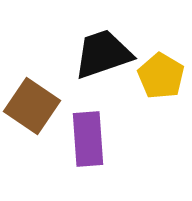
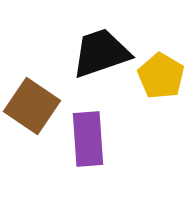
black trapezoid: moved 2 px left, 1 px up
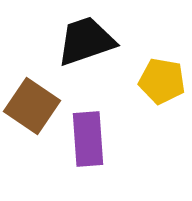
black trapezoid: moved 15 px left, 12 px up
yellow pentagon: moved 1 px right, 5 px down; rotated 21 degrees counterclockwise
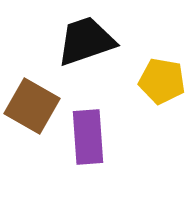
brown square: rotated 4 degrees counterclockwise
purple rectangle: moved 2 px up
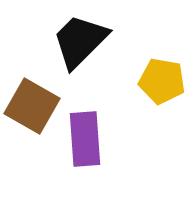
black trapezoid: moved 6 px left; rotated 26 degrees counterclockwise
purple rectangle: moved 3 px left, 2 px down
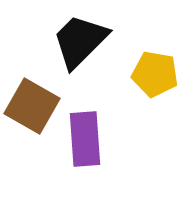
yellow pentagon: moved 7 px left, 7 px up
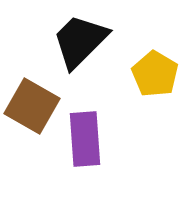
yellow pentagon: rotated 21 degrees clockwise
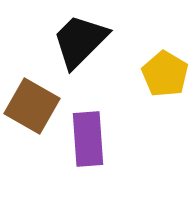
yellow pentagon: moved 10 px right
purple rectangle: moved 3 px right
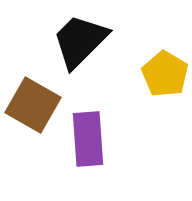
brown square: moved 1 px right, 1 px up
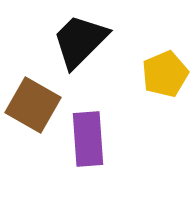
yellow pentagon: rotated 18 degrees clockwise
